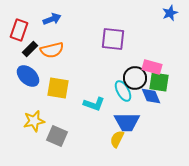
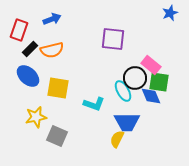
pink rectangle: moved 1 px left, 2 px up; rotated 24 degrees clockwise
yellow star: moved 2 px right, 4 px up
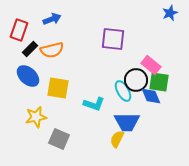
black circle: moved 1 px right, 2 px down
gray square: moved 2 px right, 3 px down
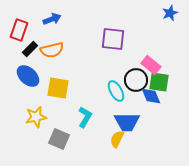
cyan ellipse: moved 7 px left
cyan L-shape: moved 9 px left, 13 px down; rotated 80 degrees counterclockwise
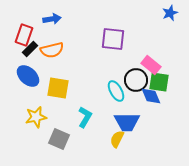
blue arrow: rotated 12 degrees clockwise
red rectangle: moved 5 px right, 5 px down
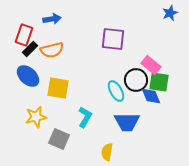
yellow semicircle: moved 10 px left, 13 px down; rotated 18 degrees counterclockwise
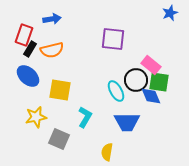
black rectangle: rotated 14 degrees counterclockwise
yellow square: moved 2 px right, 2 px down
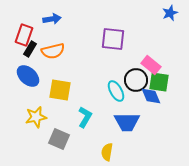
orange semicircle: moved 1 px right, 1 px down
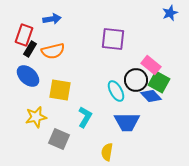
green square: rotated 20 degrees clockwise
blue diamond: rotated 20 degrees counterclockwise
